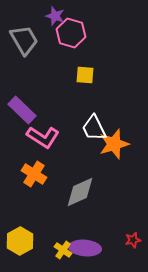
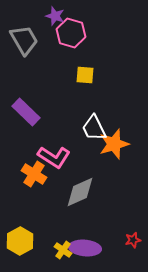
purple rectangle: moved 4 px right, 2 px down
pink L-shape: moved 11 px right, 20 px down
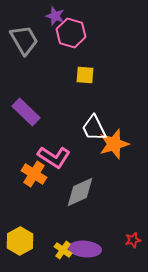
purple ellipse: moved 1 px down
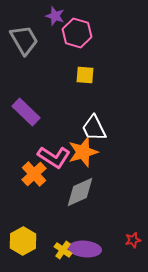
pink hexagon: moved 6 px right
orange star: moved 31 px left, 8 px down
orange cross: rotated 15 degrees clockwise
yellow hexagon: moved 3 px right
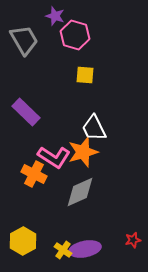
pink hexagon: moved 2 px left, 2 px down
orange cross: rotated 20 degrees counterclockwise
purple ellipse: rotated 16 degrees counterclockwise
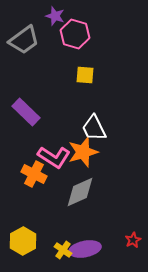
pink hexagon: moved 1 px up
gray trapezoid: rotated 84 degrees clockwise
red star: rotated 14 degrees counterclockwise
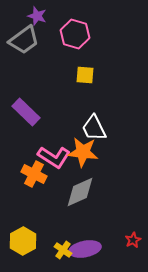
purple star: moved 18 px left
orange star: rotated 24 degrees clockwise
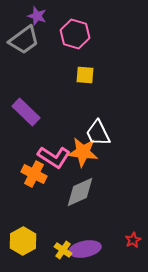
white trapezoid: moved 4 px right, 5 px down
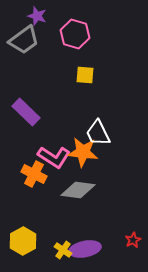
gray diamond: moved 2 px left, 2 px up; rotated 32 degrees clockwise
